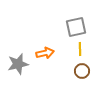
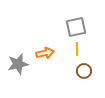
yellow line: moved 3 px left
brown circle: moved 2 px right
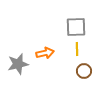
gray square: rotated 10 degrees clockwise
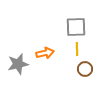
brown circle: moved 1 px right, 2 px up
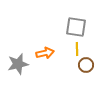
gray square: rotated 10 degrees clockwise
brown circle: moved 1 px right, 4 px up
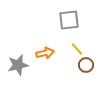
gray square: moved 7 px left, 7 px up; rotated 15 degrees counterclockwise
yellow line: rotated 40 degrees counterclockwise
gray star: moved 1 px down
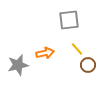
brown circle: moved 2 px right
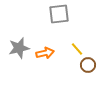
gray square: moved 10 px left, 6 px up
gray star: moved 1 px right, 17 px up
